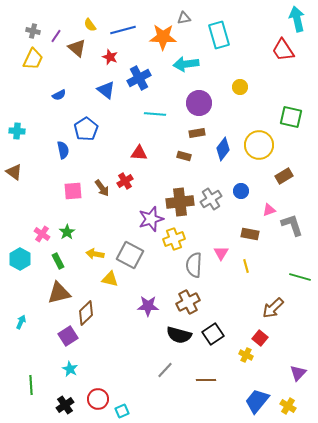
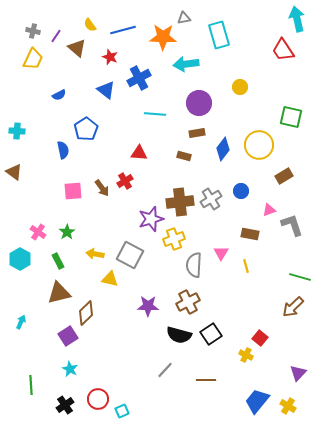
pink cross at (42, 234): moved 4 px left, 2 px up
brown arrow at (273, 308): moved 20 px right, 1 px up
black square at (213, 334): moved 2 px left
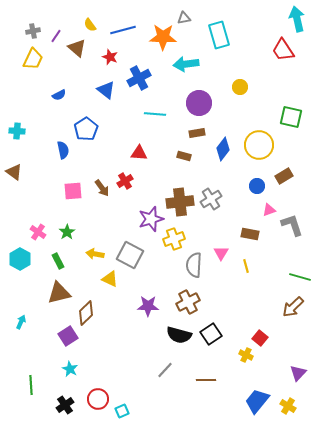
gray cross at (33, 31): rotated 24 degrees counterclockwise
blue circle at (241, 191): moved 16 px right, 5 px up
yellow triangle at (110, 279): rotated 12 degrees clockwise
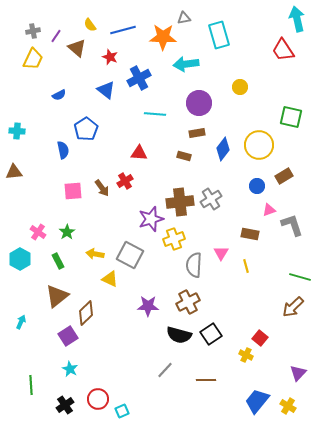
brown triangle at (14, 172): rotated 42 degrees counterclockwise
brown triangle at (59, 293): moved 2 px left, 3 px down; rotated 25 degrees counterclockwise
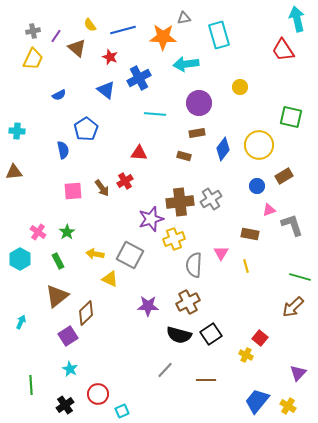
red circle at (98, 399): moved 5 px up
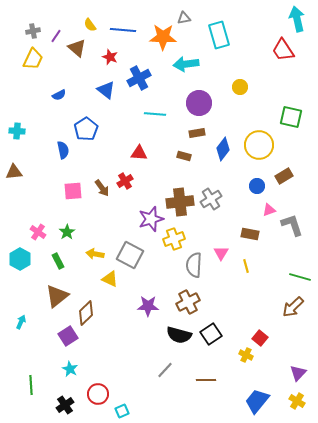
blue line at (123, 30): rotated 20 degrees clockwise
yellow cross at (288, 406): moved 9 px right, 5 px up
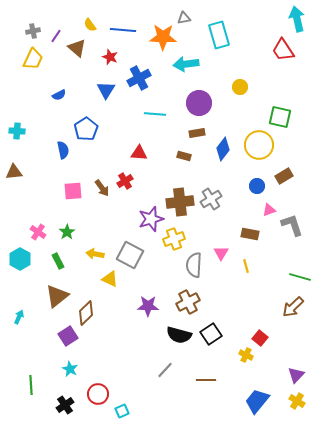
blue triangle at (106, 90): rotated 24 degrees clockwise
green square at (291, 117): moved 11 px left
cyan arrow at (21, 322): moved 2 px left, 5 px up
purple triangle at (298, 373): moved 2 px left, 2 px down
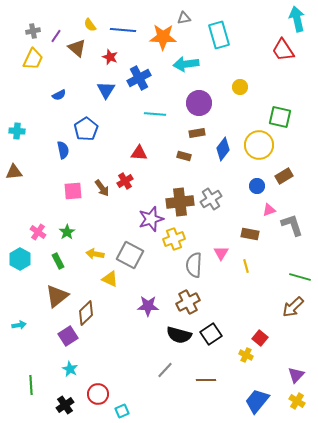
cyan arrow at (19, 317): moved 8 px down; rotated 56 degrees clockwise
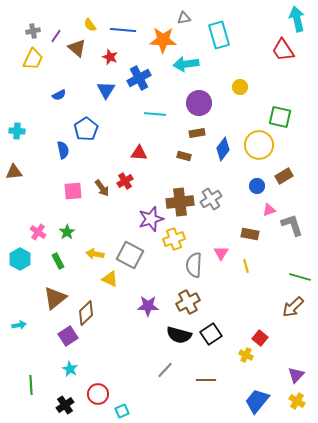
orange star at (163, 37): moved 3 px down
brown triangle at (57, 296): moved 2 px left, 2 px down
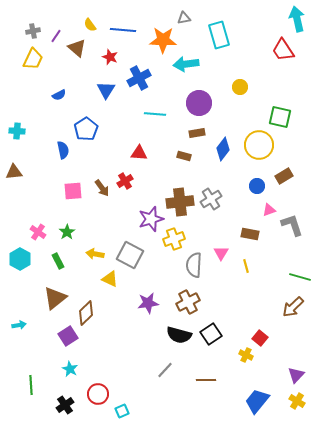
purple star at (148, 306): moved 3 px up; rotated 10 degrees counterclockwise
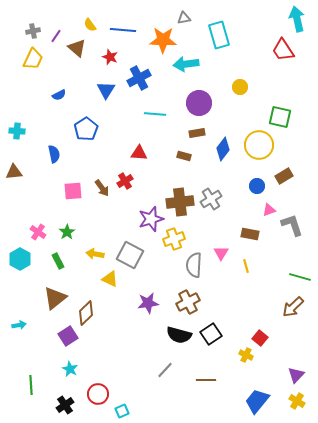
blue semicircle at (63, 150): moved 9 px left, 4 px down
